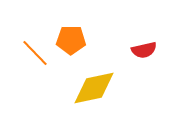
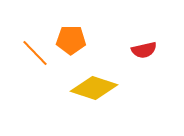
yellow diamond: rotated 30 degrees clockwise
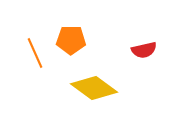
orange line: rotated 20 degrees clockwise
yellow diamond: rotated 18 degrees clockwise
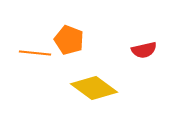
orange pentagon: moved 2 px left; rotated 20 degrees clockwise
orange line: rotated 60 degrees counterclockwise
